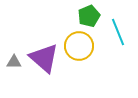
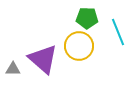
green pentagon: moved 2 px left, 2 px down; rotated 25 degrees clockwise
purple triangle: moved 1 px left, 1 px down
gray triangle: moved 1 px left, 7 px down
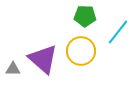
green pentagon: moved 2 px left, 2 px up
cyan line: rotated 60 degrees clockwise
yellow circle: moved 2 px right, 5 px down
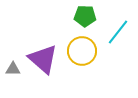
yellow circle: moved 1 px right
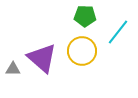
purple triangle: moved 1 px left, 1 px up
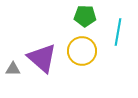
cyan line: rotated 28 degrees counterclockwise
